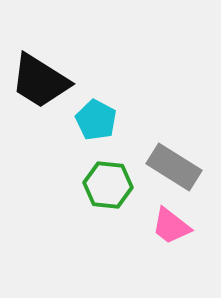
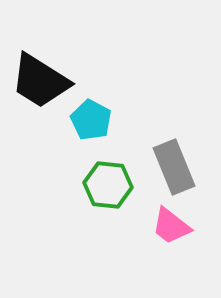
cyan pentagon: moved 5 px left
gray rectangle: rotated 36 degrees clockwise
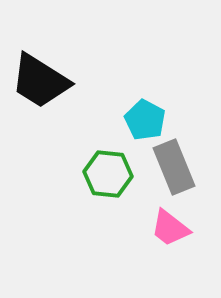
cyan pentagon: moved 54 px right
green hexagon: moved 11 px up
pink trapezoid: moved 1 px left, 2 px down
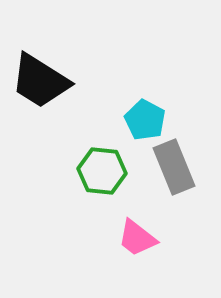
green hexagon: moved 6 px left, 3 px up
pink trapezoid: moved 33 px left, 10 px down
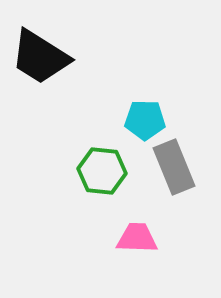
black trapezoid: moved 24 px up
cyan pentagon: rotated 27 degrees counterclockwise
pink trapezoid: rotated 144 degrees clockwise
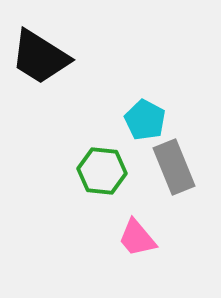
cyan pentagon: rotated 27 degrees clockwise
pink trapezoid: rotated 132 degrees counterclockwise
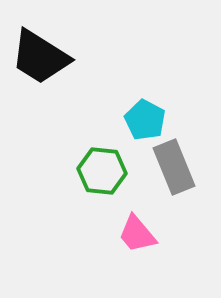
pink trapezoid: moved 4 px up
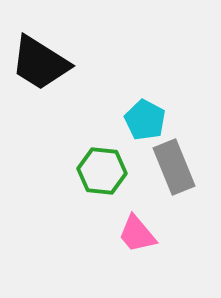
black trapezoid: moved 6 px down
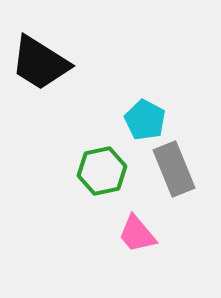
gray rectangle: moved 2 px down
green hexagon: rotated 18 degrees counterclockwise
